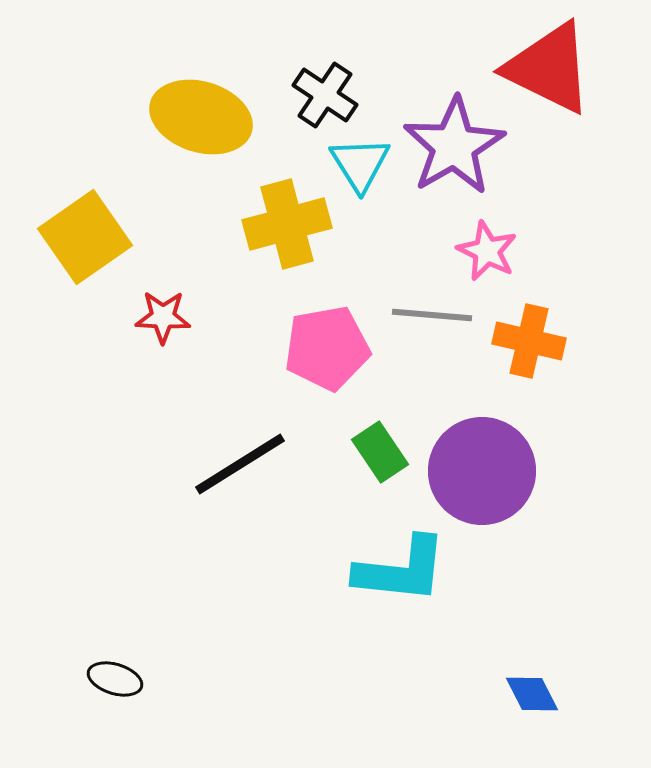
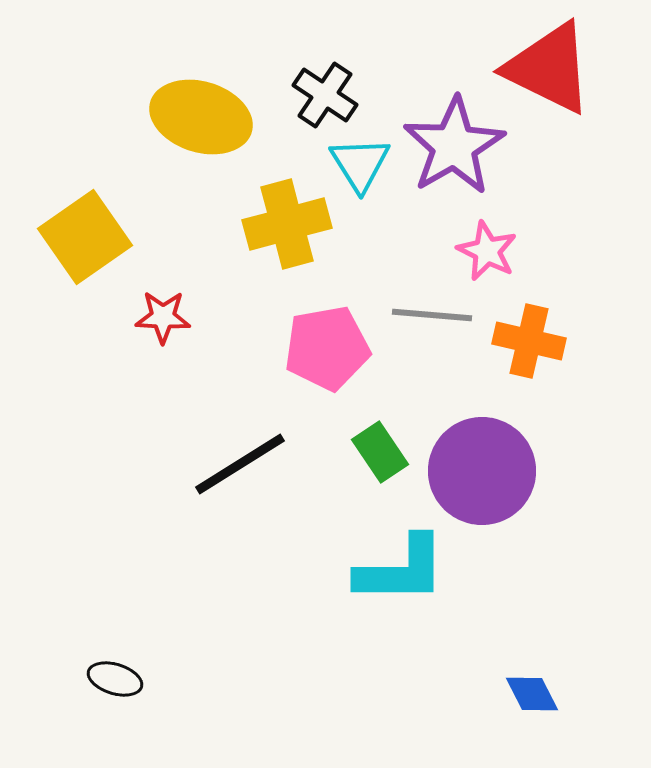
cyan L-shape: rotated 6 degrees counterclockwise
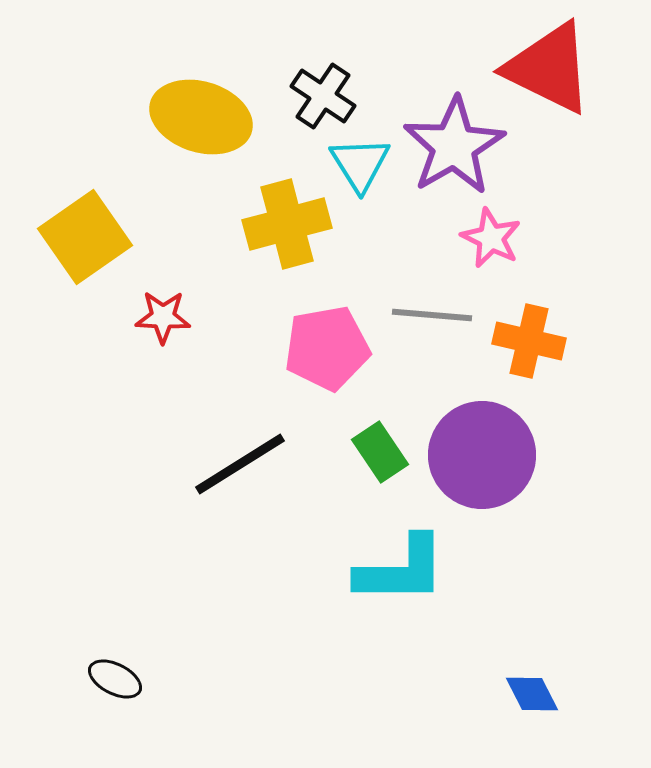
black cross: moved 2 px left, 1 px down
pink star: moved 4 px right, 13 px up
purple circle: moved 16 px up
black ellipse: rotated 10 degrees clockwise
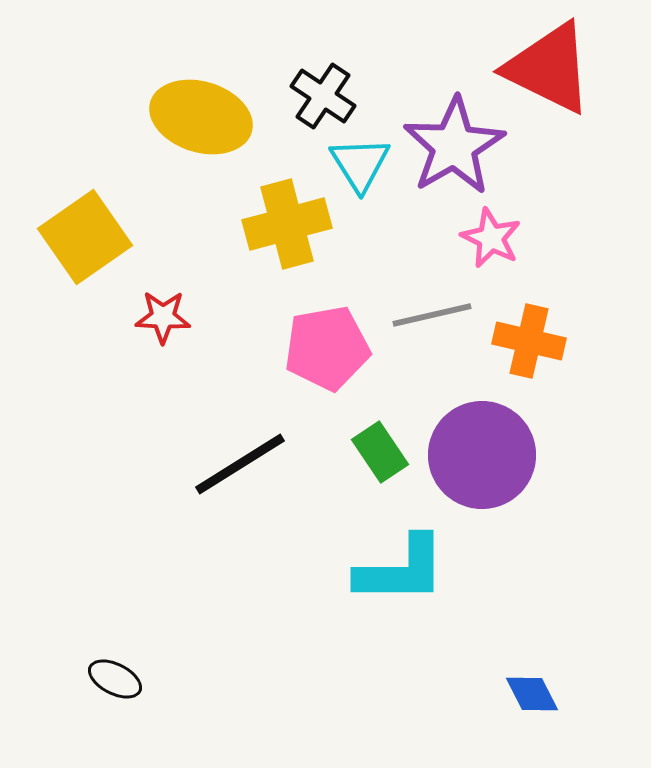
gray line: rotated 18 degrees counterclockwise
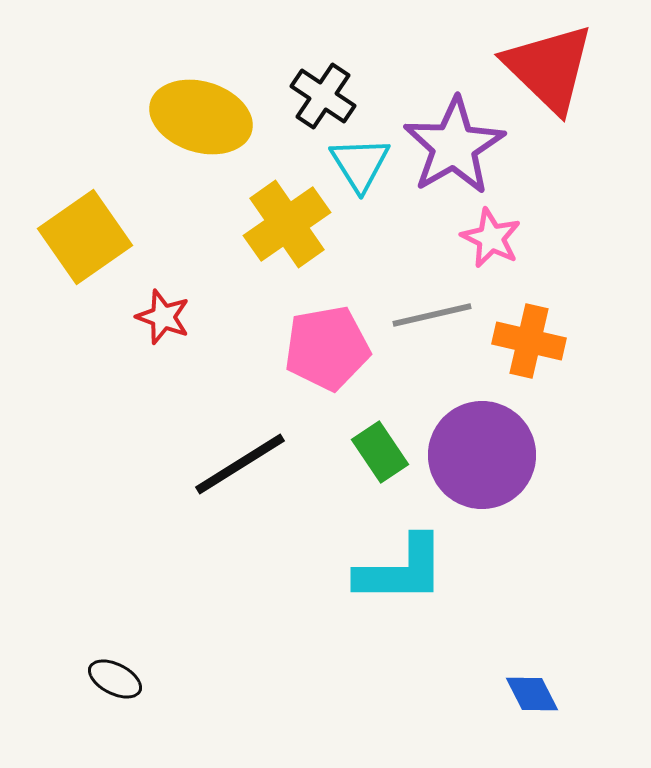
red triangle: rotated 18 degrees clockwise
yellow cross: rotated 20 degrees counterclockwise
red star: rotated 18 degrees clockwise
